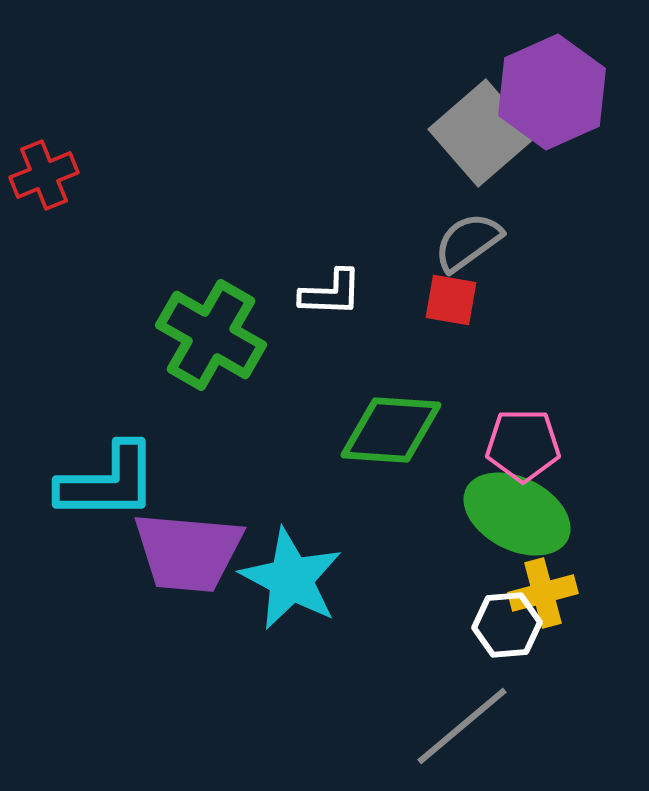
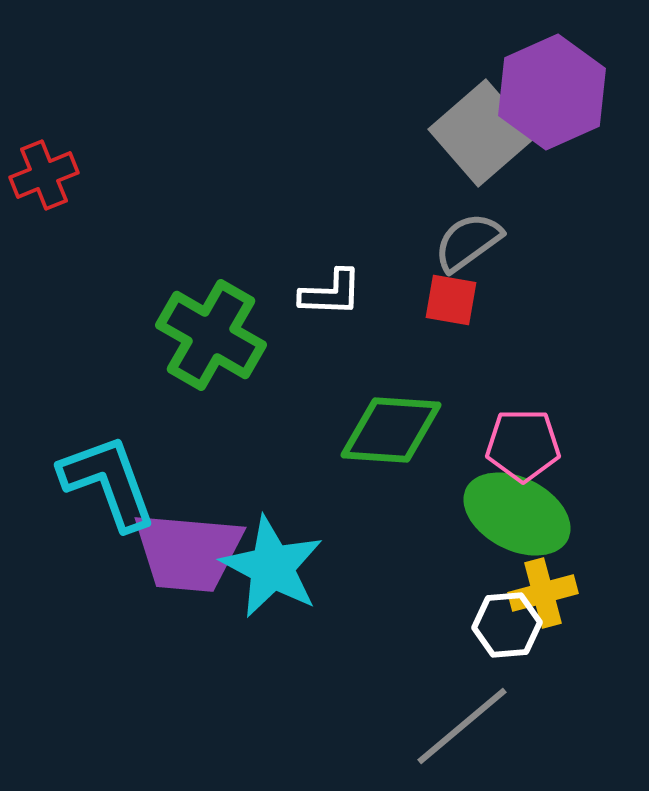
cyan L-shape: rotated 110 degrees counterclockwise
cyan star: moved 19 px left, 12 px up
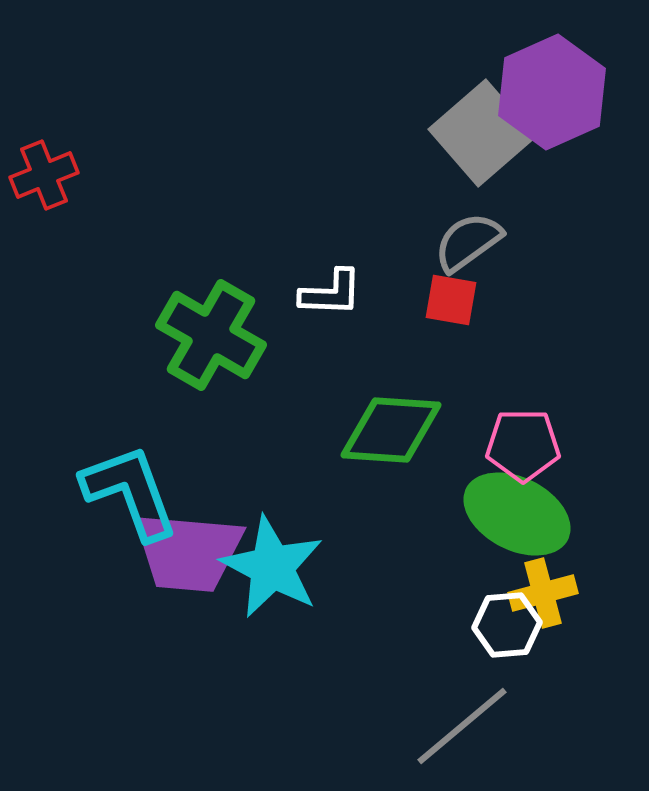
cyan L-shape: moved 22 px right, 10 px down
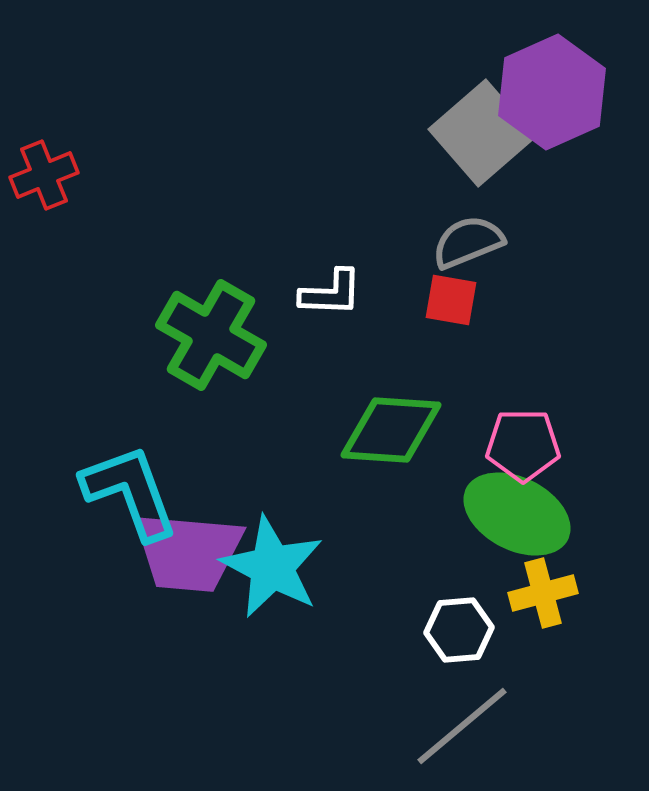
gray semicircle: rotated 14 degrees clockwise
white hexagon: moved 48 px left, 5 px down
